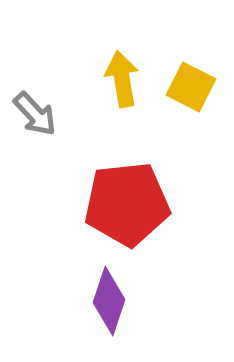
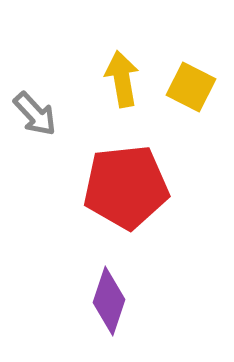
red pentagon: moved 1 px left, 17 px up
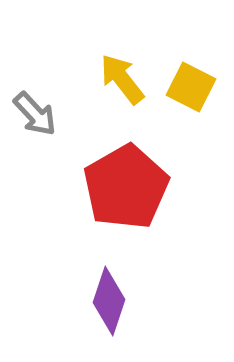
yellow arrow: rotated 28 degrees counterclockwise
red pentagon: rotated 24 degrees counterclockwise
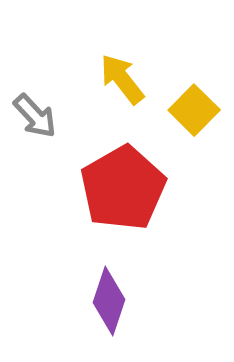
yellow square: moved 3 px right, 23 px down; rotated 18 degrees clockwise
gray arrow: moved 2 px down
red pentagon: moved 3 px left, 1 px down
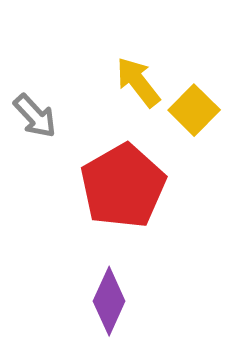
yellow arrow: moved 16 px right, 3 px down
red pentagon: moved 2 px up
purple diamond: rotated 6 degrees clockwise
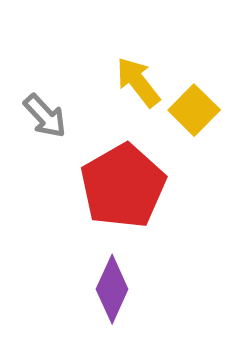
gray arrow: moved 10 px right
purple diamond: moved 3 px right, 12 px up
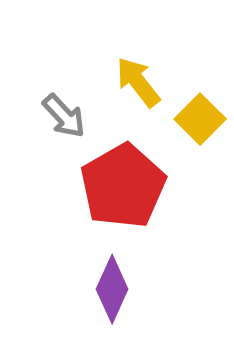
yellow square: moved 6 px right, 9 px down
gray arrow: moved 19 px right
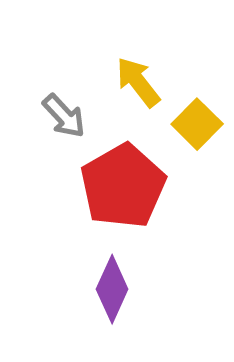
yellow square: moved 3 px left, 5 px down
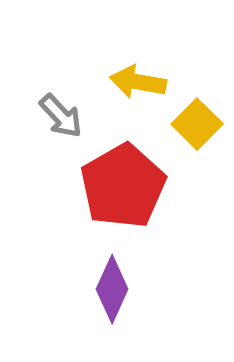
yellow arrow: rotated 42 degrees counterclockwise
gray arrow: moved 3 px left
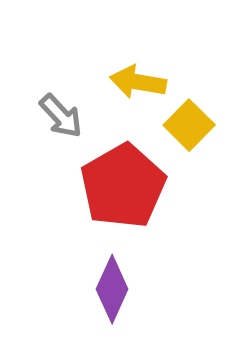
yellow square: moved 8 px left, 1 px down
